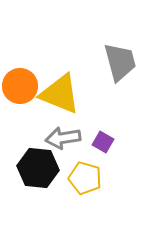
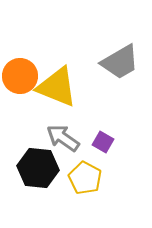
gray trapezoid: rotated 75 degrees clockwise
orange circle: moved 10 px up
yellow triangle: moved 3 px left, 7 px up
gray arrow: rotated 44 degrees clockwise
yellow pentagon: rotated 12 degrees clockwise
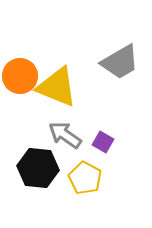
gray arrow: moved 2 px right, 3 px up
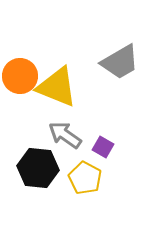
purple square: moved 5 px down
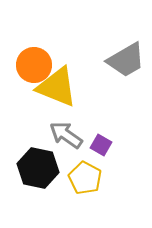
gray trapezoid: moved 6 px right, 2 px up
orange circle: moved 14 px right, 11 px up
gray arrow: moved 1 px right
purple square: moved 2 px left, 2 px up
black hexagon: rotated 6 degrees clockwise
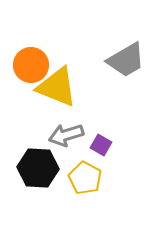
orange circle: moved 3 px left
gray arrow: rotated 52 degrees counterclockwise
black hexagon: rotated 9 degrees counterclockwise
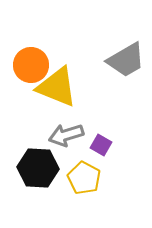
yellow pentagon: moved 1 px left
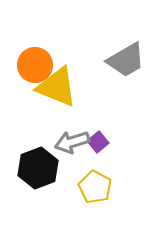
orange circle: moved 4 px right
gray arrow: moved 6 px right, 7 px down
purple square: moved 3 px left, 3 px up; rotated 20 degrees clockwise
black hexagon: rotated 24 degrees counterclockwise
yellow pentagon: moved 11 px right, 9 px down
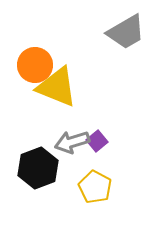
gray trapezoid: moved 28 px up
purple square: moved 1 px left, 1 px up
